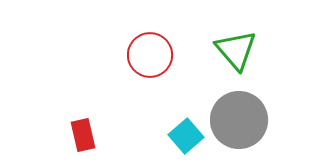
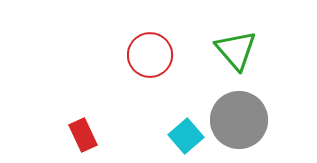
red rectangle: rotated 12 degrees counterclockwise
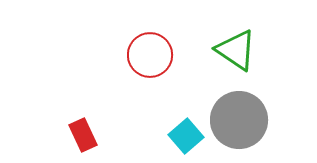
green triangle: rotated 15 degrees counterclockwise
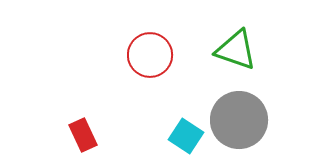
green triangle: rotated 15 degrees counterclockwise
cyan square: rotated 16 degrees counterclockwise
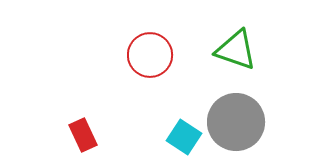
gray circle: moved 3 px left, 2 px down
cyan square: moved 2 px left, 1 px down
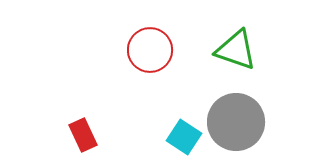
red circle: moved 5 px up
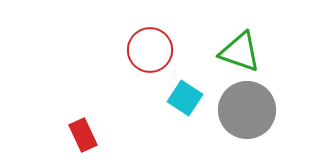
green triangle: moved 4 px right, 2 px down
gray circle: moved 11 px right, 12 px up
cyan square: moved 1 px right, 39 px up
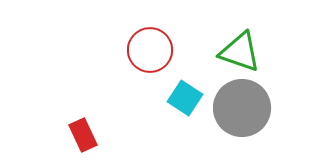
gray circle: moved 5 px left, 2 px up
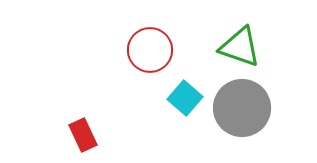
green triangle: moved 5 px up
cyan square: rotated 8 degrees clockwise
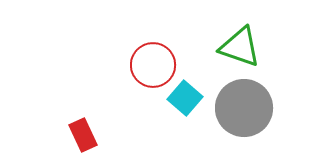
red circle: moved 3 px right, 15 px down
gray circle: moved 2 px right
